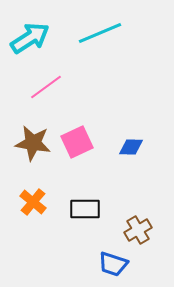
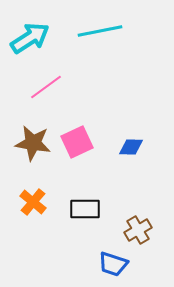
cyan line: moved 2 px up; rotated 12 degrees clockwise
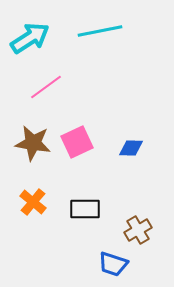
blue diamond: moved 1 px down
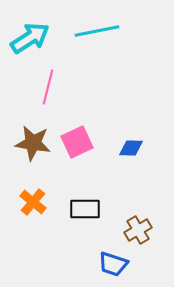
cyan line: moved 3 px left
pink line: moved 2 px right; rotated 40 degrees counterclockwise
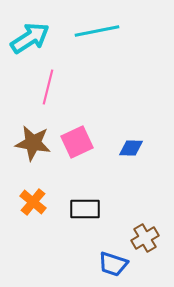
brown cross: moved 7 px right, 8 px down
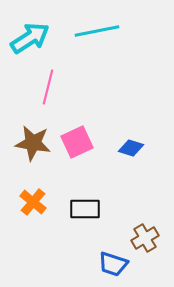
blue diamond: rotated 15 degrees clockwise
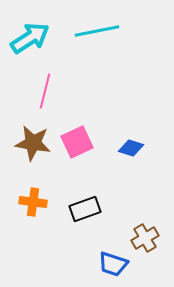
pink line: moved 3 px left, 4 px down
orange cross: rotated 32 degrees counterclockwise
black rectangle: rotated 20 degrees counterclockwise
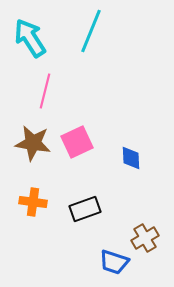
cyan line: moved 6 px left; rotated 57 degrees counterclockwise
cyan arrow: rotated 90 degrees counterclockwise
blue diamond: moved 10 px down; rotated 70 degrees clockwise
blue trapezoid: moved 1 px right, 2 px up
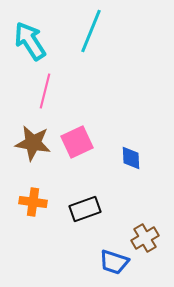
cyan arrow: moved 3 px down
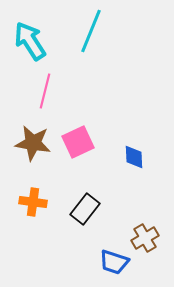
pink square: moved 1 px right
blue diamond: moved 3 px right, 1 px up
black rectangle: rotated 32 degrees counterclockwise
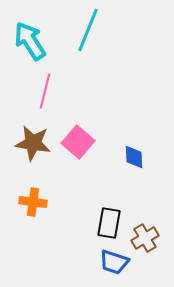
cyan line: moved 3 px left, 1 px up
pink square: rotated 24 degrees counterclockwise
black rectangle: moved 24 px right, 14 px down; rotated 28 degrees counterclockwise
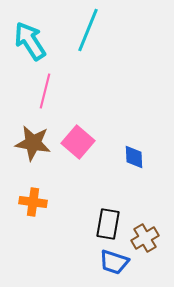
black rectangle: moved 1 px left, 1 px down
